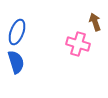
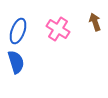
blue ellipse: moved 1 px right, 1 px up
pink cross: moved 20 px left, 15 px up; rotated 15 degrees clockwise
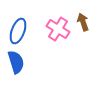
brown arrow: moved 12 px left
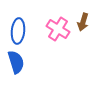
brown arrow: rotated 144 degrees counterclockwise
blue ellipse: rotated 15 degrees counterclockwise
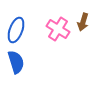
blue ellipse: moved 2 px left, 1 px up; rotated 15 degrees clockwise
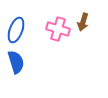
pink cross: rotated 15 degrees counterclockwise
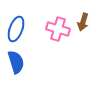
blue ellipse: moved 1 px up
